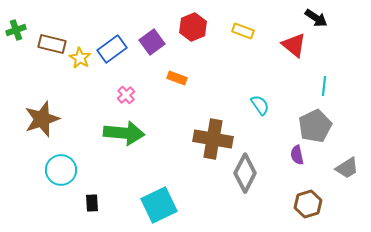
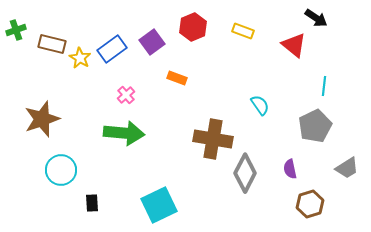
purple semicircle: moved 7 px left, 14 px down
brown hexagon: moved 2 px right
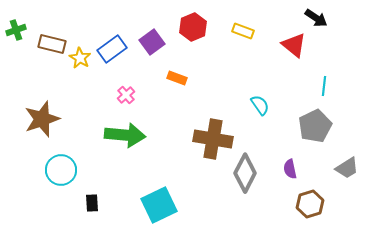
green arrow: moved 1 px right, 2 px down
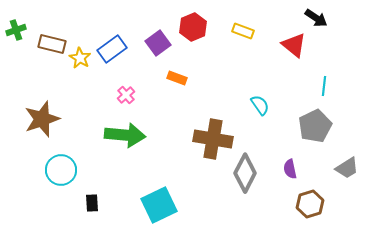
purple square: moved 6 px right, 1 px down
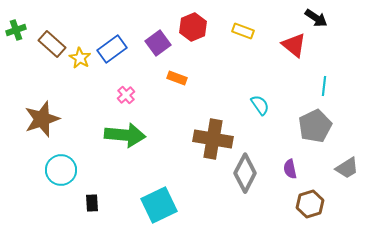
brown rectangle: rotated 28 degrees clockwise
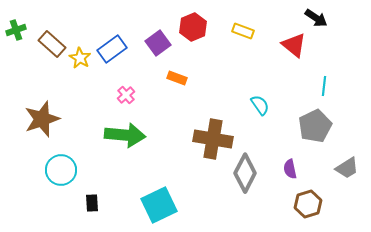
brown hexagon: moved 2 px left
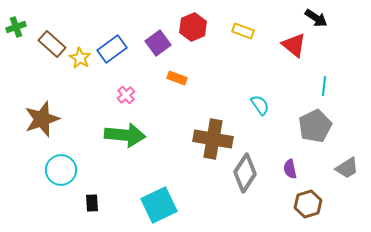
green cross: moved 3 px up
gray diamond: rotated 6 degrees clockwise
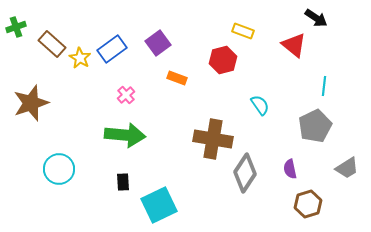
red hexagon: moved 30 px right, 33 px down; rotated 8 degrees clockwise
brown star: moved 11 px left, 16 px up
cyan circle: moved 2 px left, 1 px up
black rectangle: moved 31 px right, 21 px up
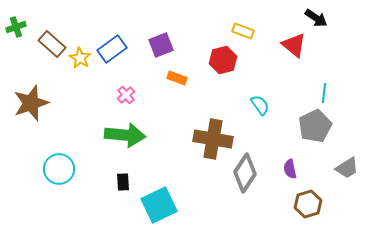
purple square: moved 3 px right, 2 px down; rotated 15 degrees clockwise
cyan line: moved 7 px down
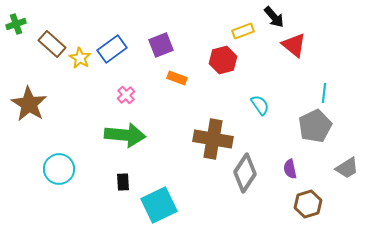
black arrow: moved 42 px left, 1 px up; rotated 15 degrees clockwise
green cross: moved 3 px up
yellow rectangle: rotated 40 degrees counterclockwise
brown star: moved 2 px left, 1 px down; rotated 21 degrees counterclockwise
